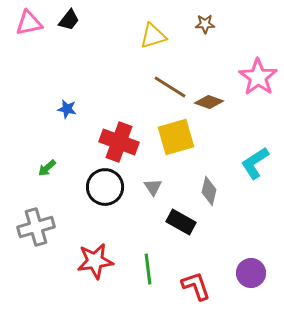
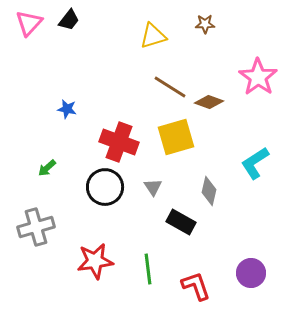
pink triangle: rotated 36 degrees counterclockwise
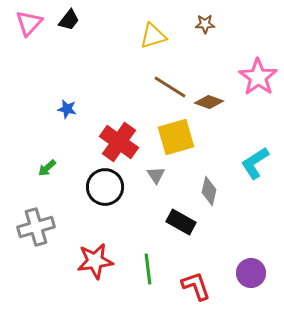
red cross: rotated 15 degrees clockwise
gray triangle: moved 3 px right, 12 px up
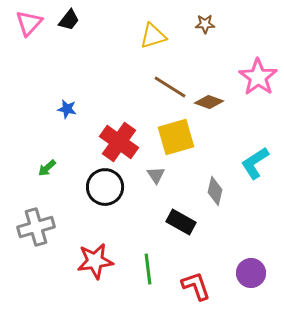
gray diamond: moved 6 px right
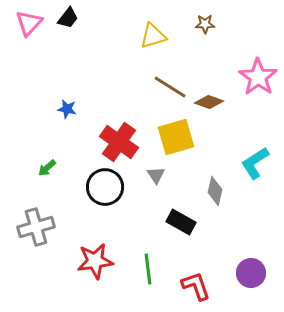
black trapezoid: moved 1 px left, 2 px up
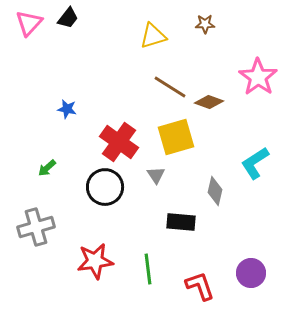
black rectangle: rotated 24 degrees counterclockwise
red L-shape: moved 4 px right
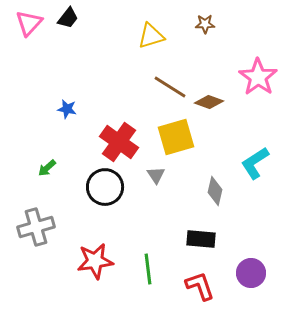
yellow triangle: moved 2 px left
black rectangle: moved 20 px right, 17 px down
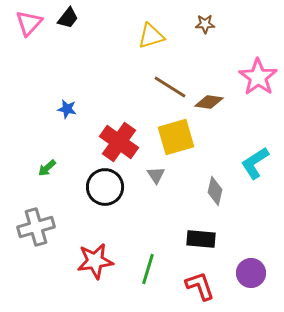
brown diamond: rotated 12 degrees counterclockwise
green line: rotated 24 degrees clockwise
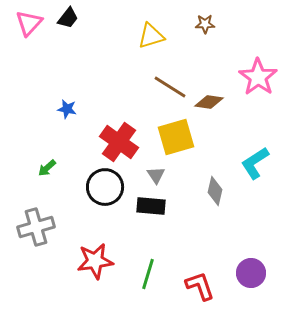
black rectangle: moved 50 px left, 33 px up
green line: moved 5 px down
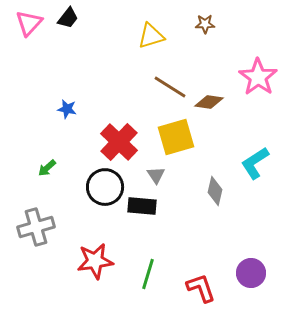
red cross: rotated 9 degrees clockwise
black rectangle: moved 9 px left
red L-shape: moved 1 px right, 2 px down
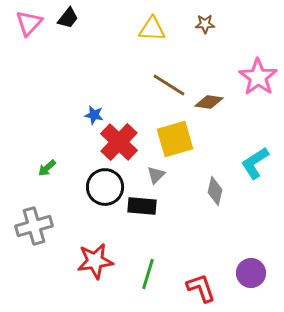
yellow triangle: moved 1 px right, 7 px up; rotated 20 degrees clockwise
brown line: moved 1 px left, 2 px up
blue star: moved 27 px right, 6 px down
yellow square: moved 1 px left, 2 px down
gray triangle: rotated 18 degrees clockwise
gray cross: moved 2 px left, 1 px up
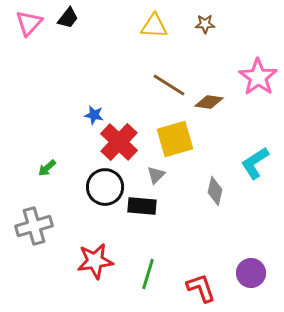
yellow triangle: moved 2 px right, 3 px up
